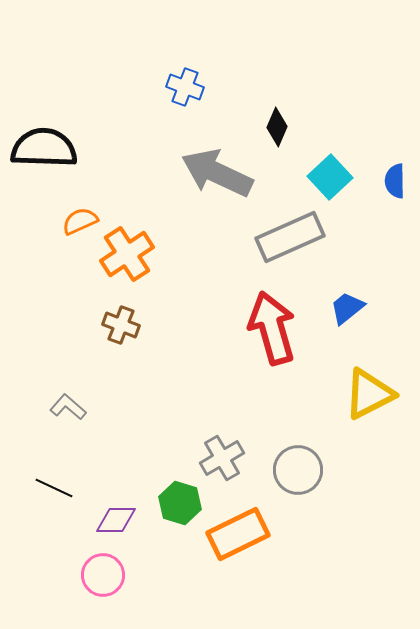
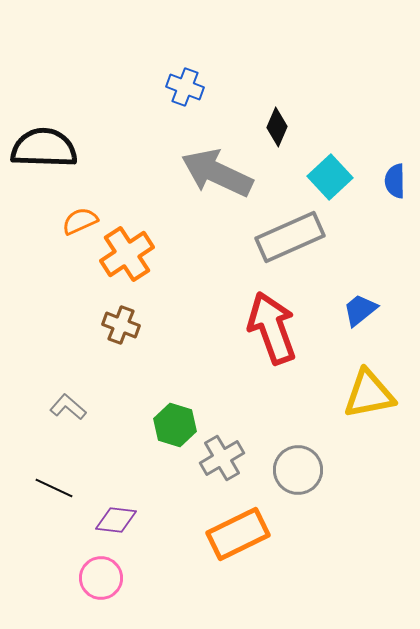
blue trapezoid: moved 13 px right, 2 px down
red arrow: rotated 4 degrees counterclockwise
yellow triangle: rotated 16 degrees clockwise
green hexagon: moved 5 px left, 78 px up
purple diamond: rotated 6 degrees clockwise
pink circle: moved 2 px left, 3 px down
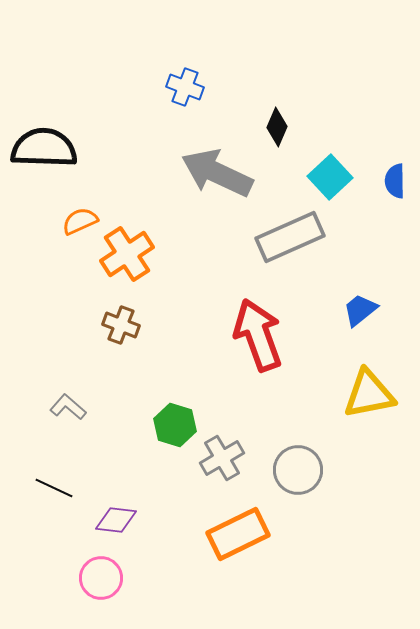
red arrow: moved 14 px left, 7 px down
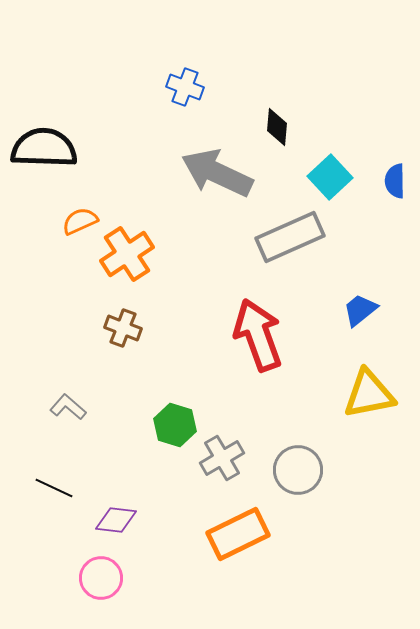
black diamond: rotated 18 degrees counterclockwise
brown cross: moved 2 px right, 3 px down
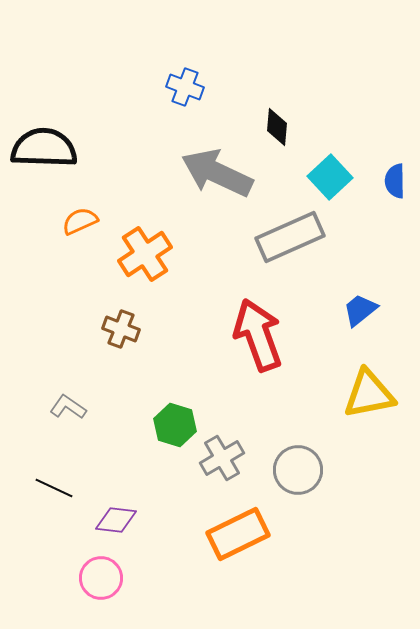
orange cross: moved 18 px right
brown cross: moved 2 px left, 1 px down
gray L-shape: rotated 6 degrees counterclockwise
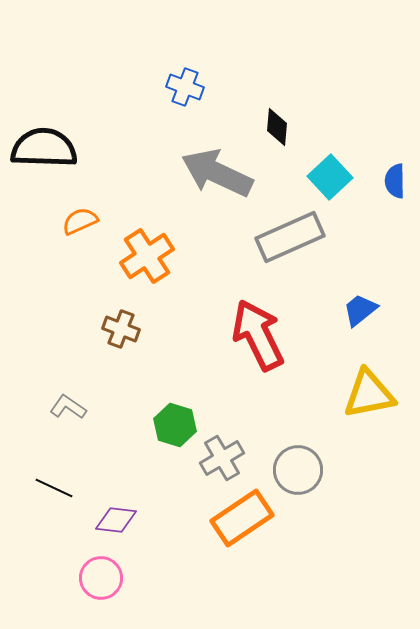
orange cross: moved 2 px right, 2 px down
red arrow: rotated 6 degrees counterclockwise
orange rectangle: moved 4 px right, 16 px up; rotated 8 degrees counterclockwise
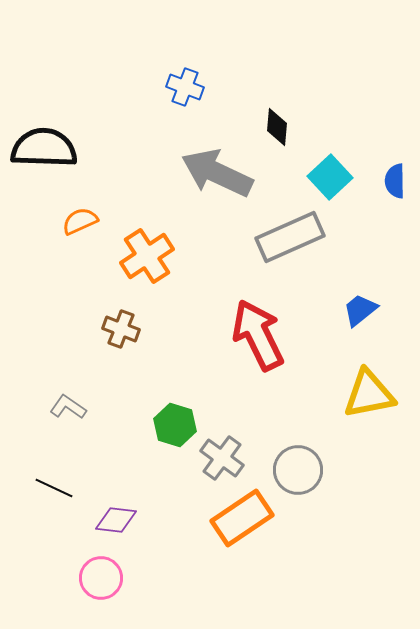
gray cross: rotated 24 degrees counterclockwise
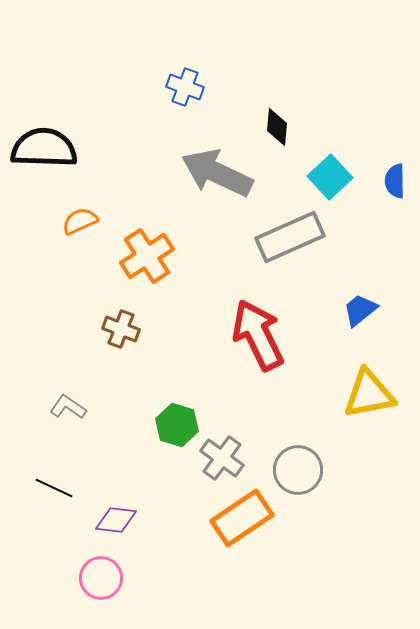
green hexagon: moved 2 px right
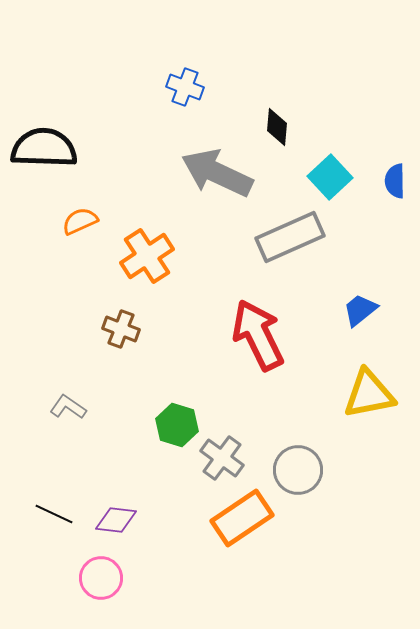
black line: moved 26 px down
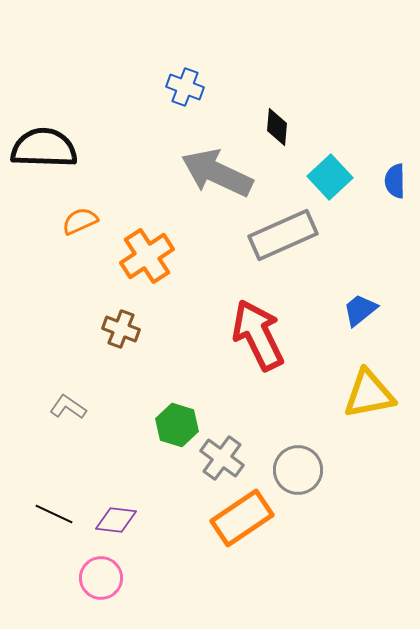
gray rectangle: moved 7 px left, 2 px up
